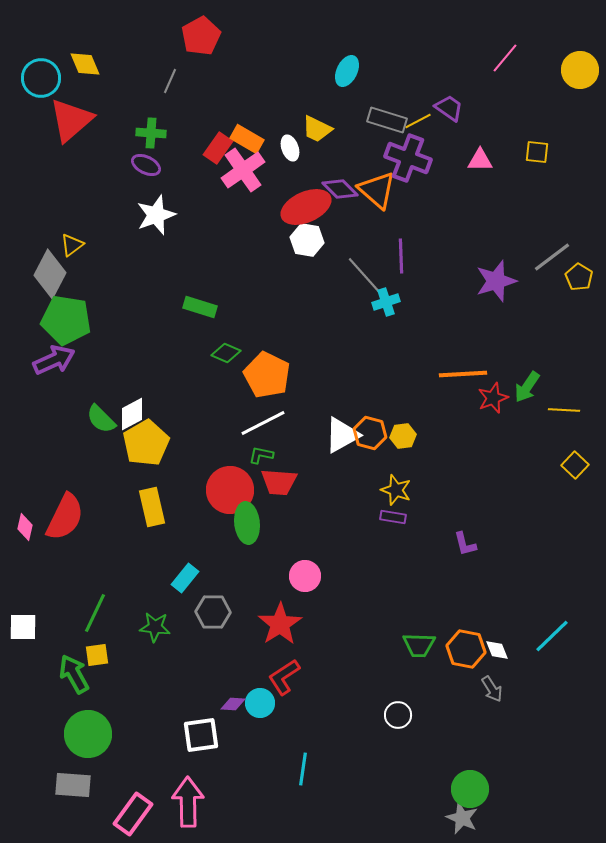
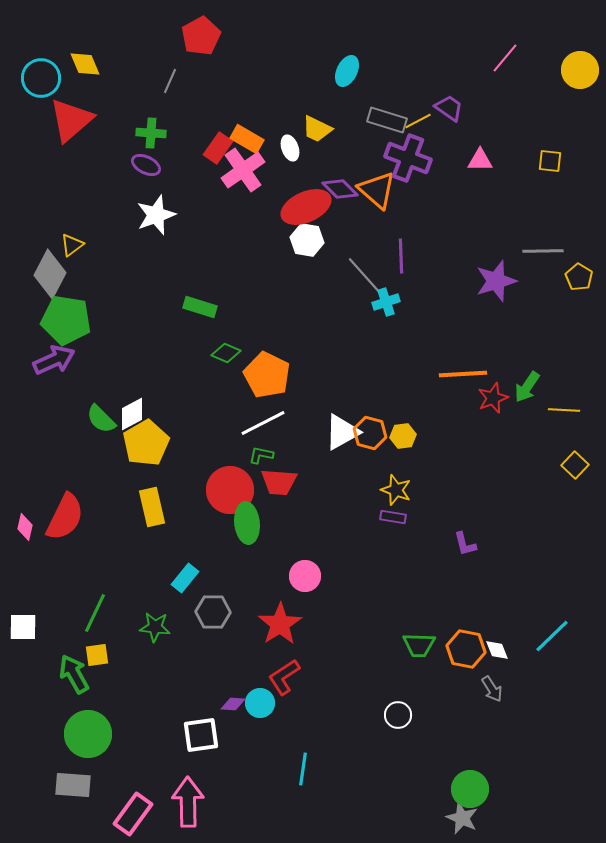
yellow square at (537, 152): moved 13 px right, 9 px down
gray line at (552, 257): moved 9 px left, 6 px up; rotated 36 degrees clockwise
white triangle at (342, 435): moved 3 px up
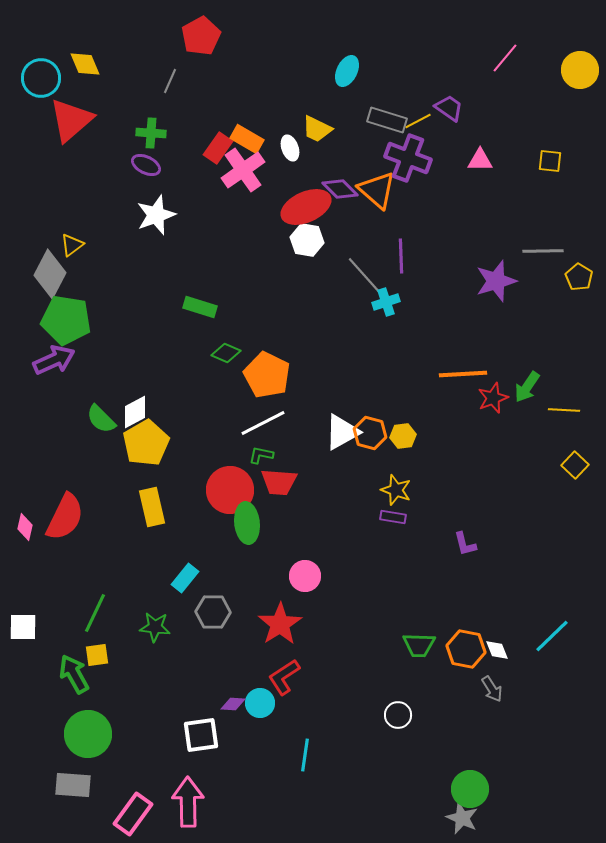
white diamond at (132, 414): moved 3 px right, 2 px up
cyan line at (303, 769): moved 2 px right, 14 px up
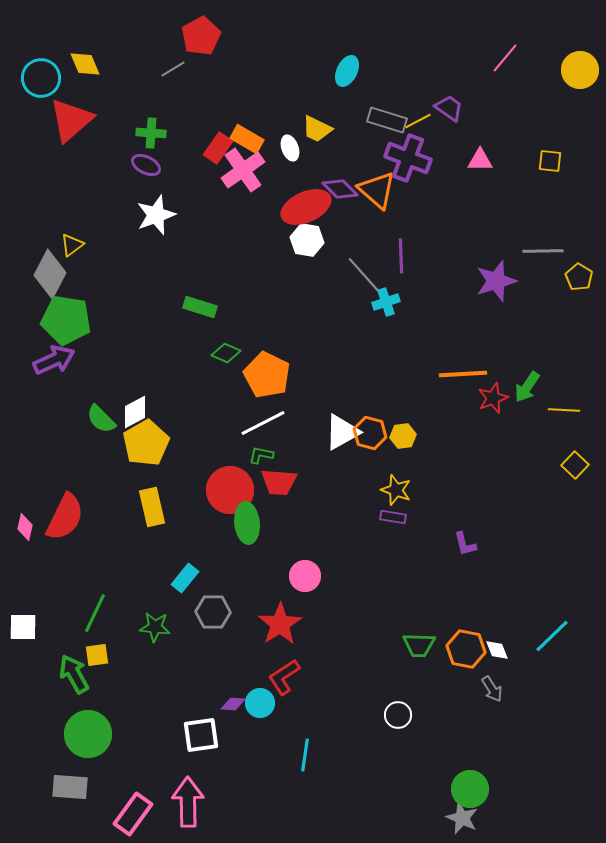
gray line at (170, 81): moved 3 px right, 12 px up; rotated 35 degrees clockwise
gray rectangle at (73, 785): moved 3 px left, 2 px down
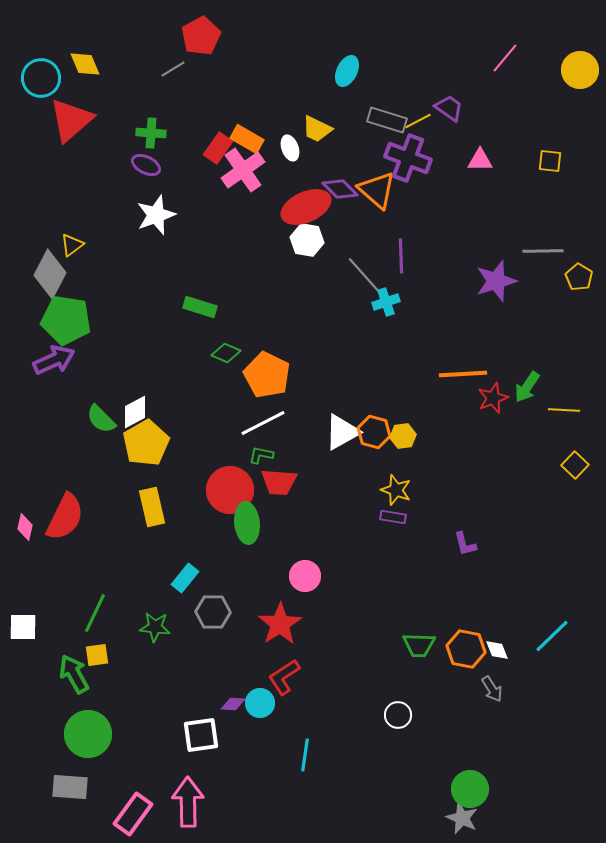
orange hexagon at (370, 433): moved 4 px right, 1 px up
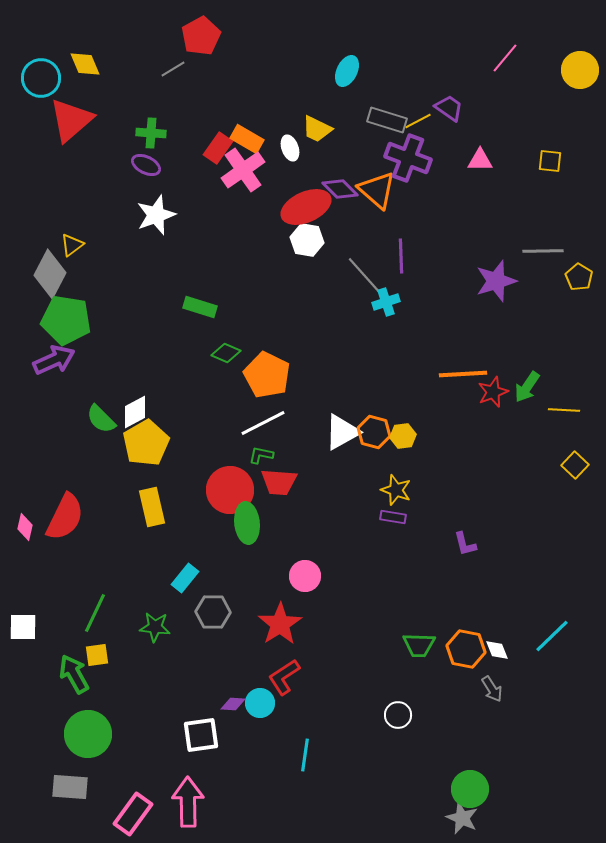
red star at (493, 398): moved 6 px up
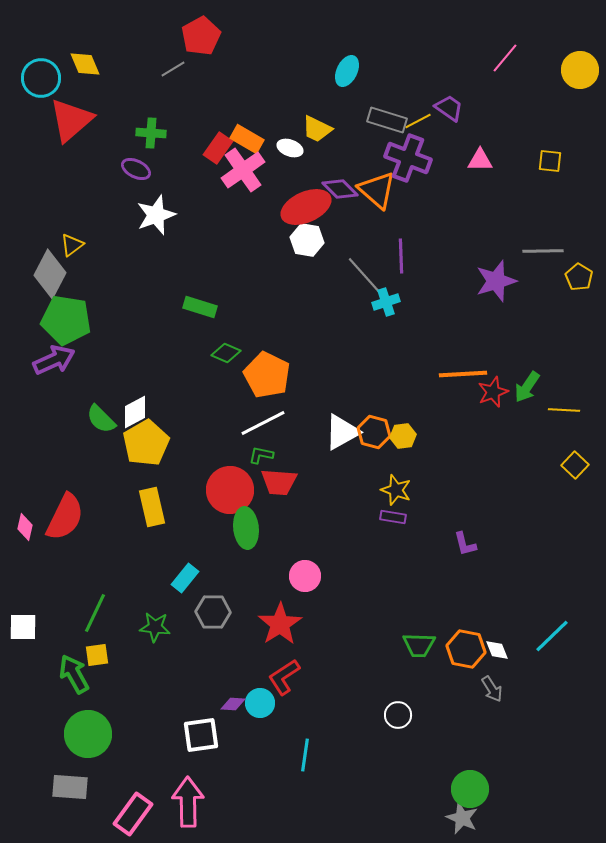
white ellipse at (290, 148): rotated 50 degrees counterclockwise
purple ellipse at (146, 165): moved 10 px left, 4 px down
green ellipse at (247, 523): moved 1 px left, 5 px down
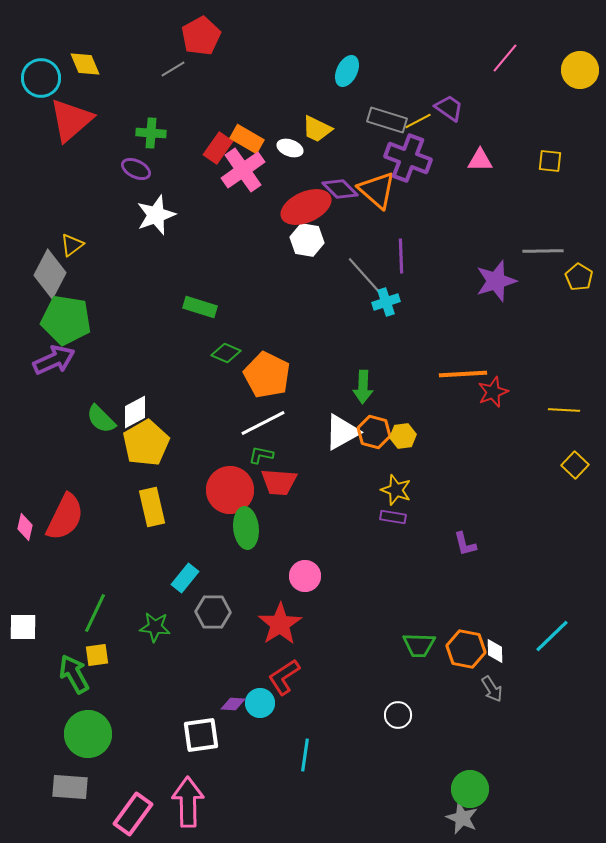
green arrow at (527, 387): moved 164 px left; rotated 32 degrees counterclockwise
white diamond at (497, 650): moved 2 px left, 1 px down; rotated 20 degrees clockwise
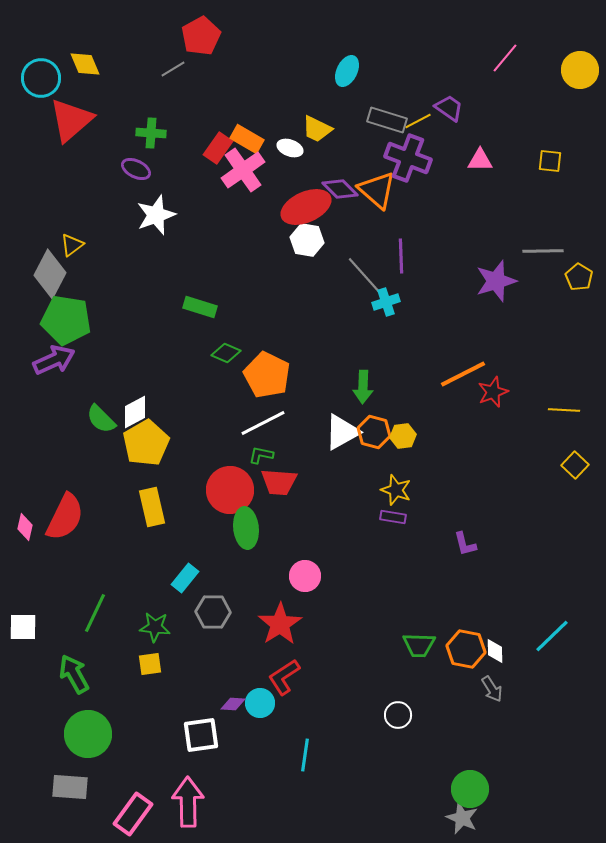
orange line at (463, 374): rotated 24 degrees counterclockwise
yellow square at (97, 655): moved 53 px right, 9 px down
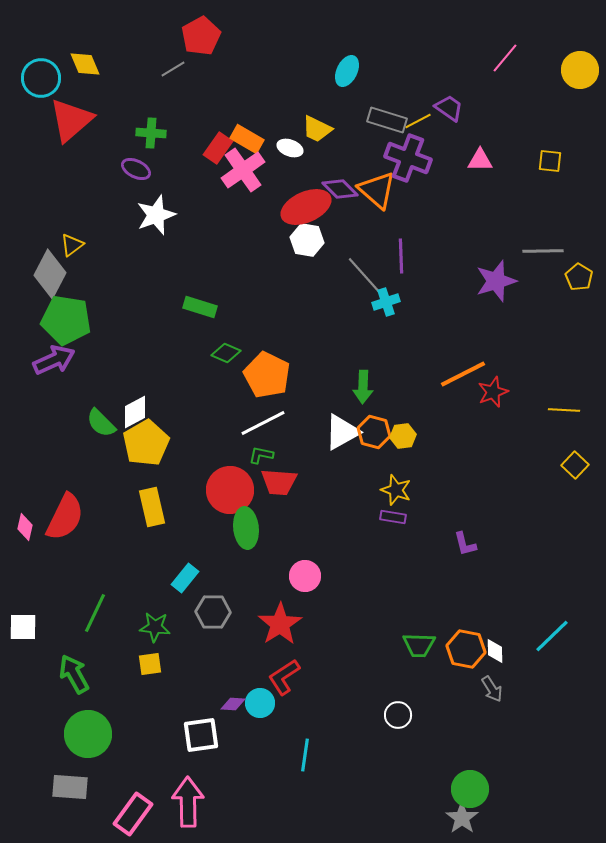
green semicircle at (101, 419): moved 4 px down
gray star at (462, 818): rotated 12 degrees clockwise
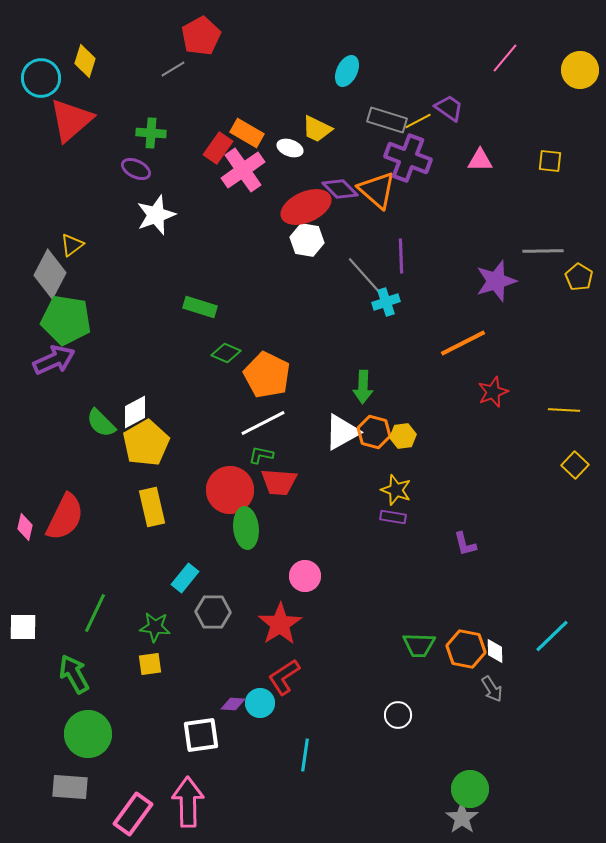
yellow diamond at (85, 64): moved 3 px up; rotated 40 degrees clockwise
orange rectangle at (247, 139): moved 6 px up
orange line at (463, 374): moved 31 px up
